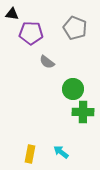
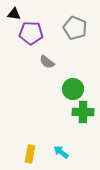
black triangle: moved 2 px right
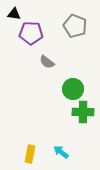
gray pentagon: moved 2 px up
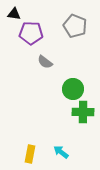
gray semicircle: moved 2 px left
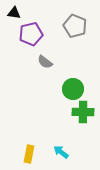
black triangle: moved 1 px up
purple pentagon: moved 1 px down; rotated 15 degrees counterclockwise
yellow rectangle: moved 1 px left
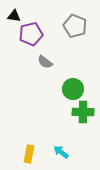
black triangle: moved 3 px down
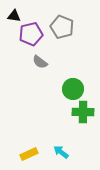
gray pentagon: moved 13 px left, 1 px down
gray semicircle: moved 5 px left
yellow rectangle: rotated 54 degrees clockwise
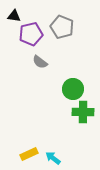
cyan arrow: moved 8 px left, 6 px down
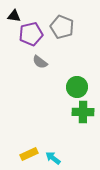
green circle: moved 4 px right, 2 px up
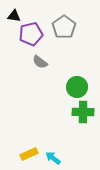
gray pentagon: moved 2 px right; rotated 15 degrees clockwise
